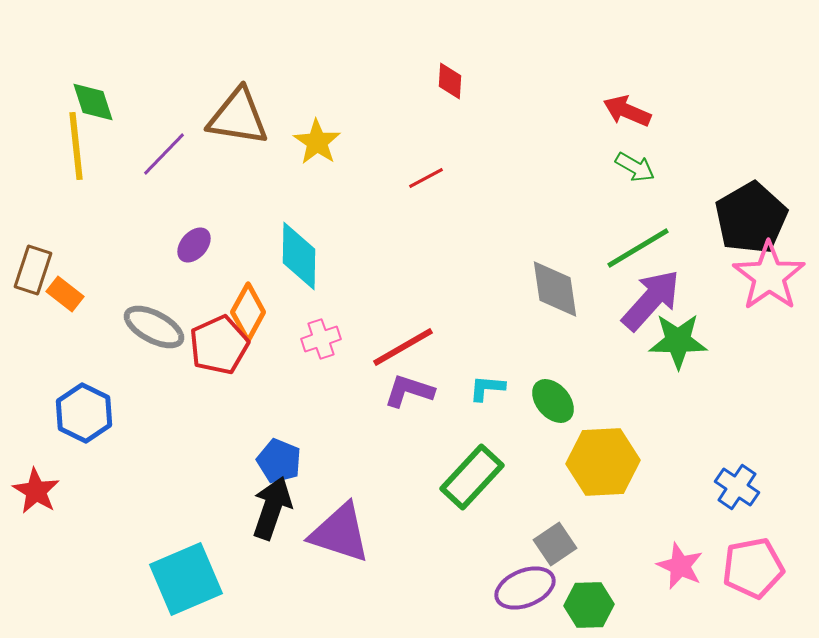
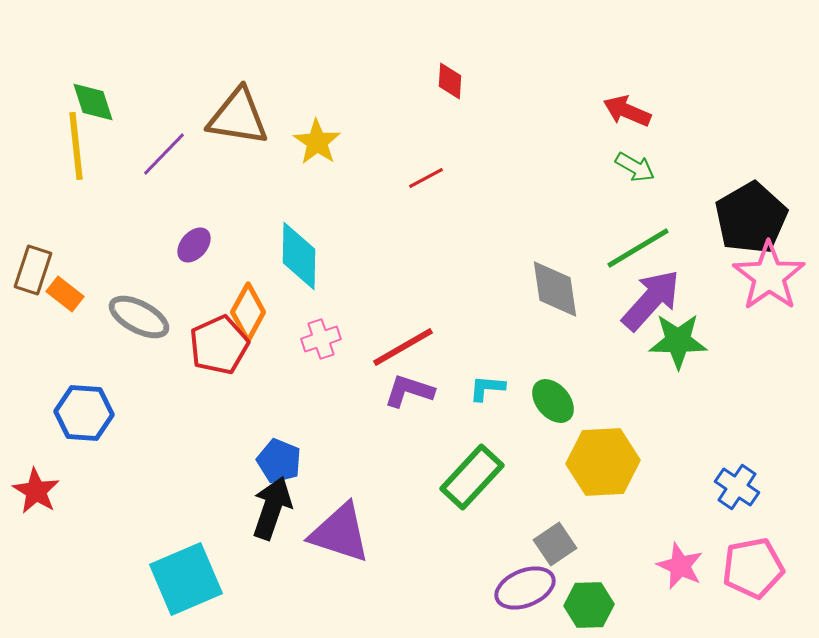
gray ellipse at (154, 327): moved 15 px left, 10 px up
blue hexagon at (84, 413): rotated 22 degrees counterclockwise
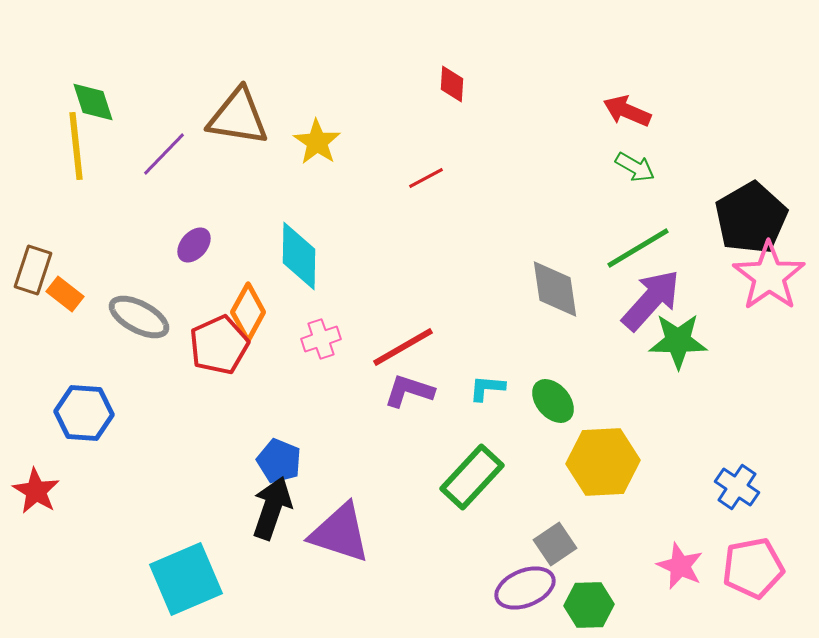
red diamond at (450, 81): moved 2 px right, 3 px down
